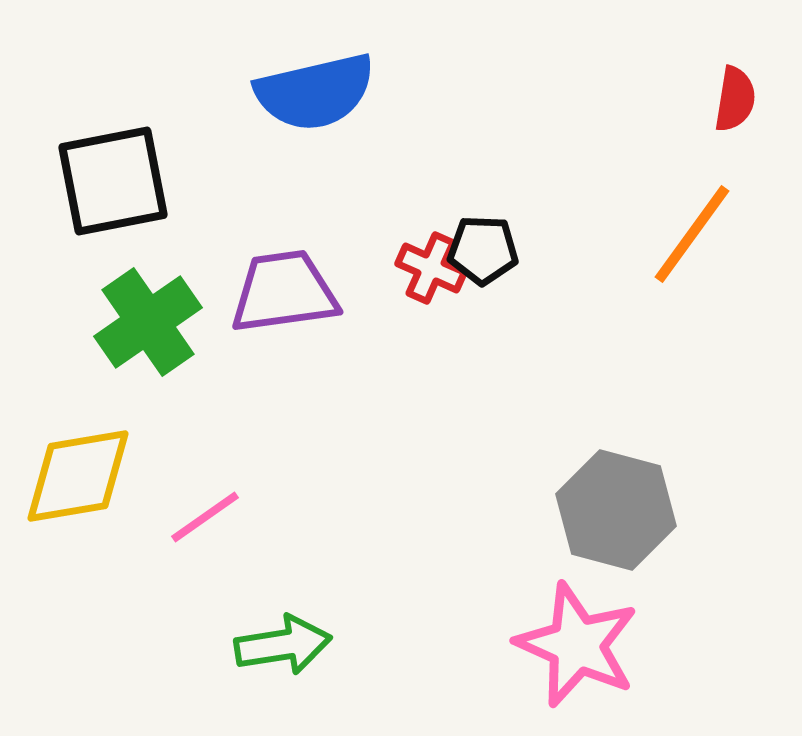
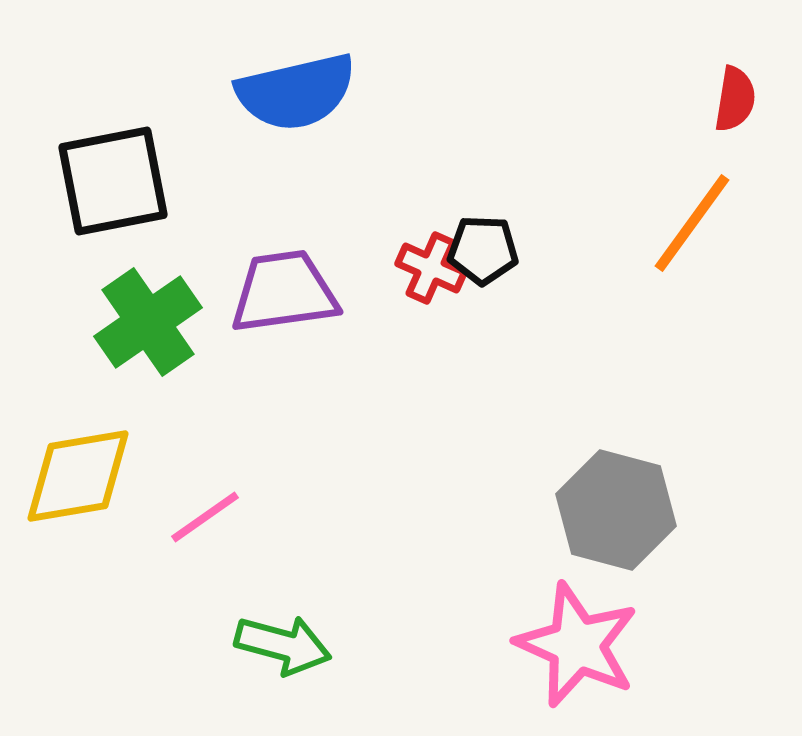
blue semicircle: moved 19 px left
orange line: moved 11 px up
green arrow: rotated 24 degrees clockwise
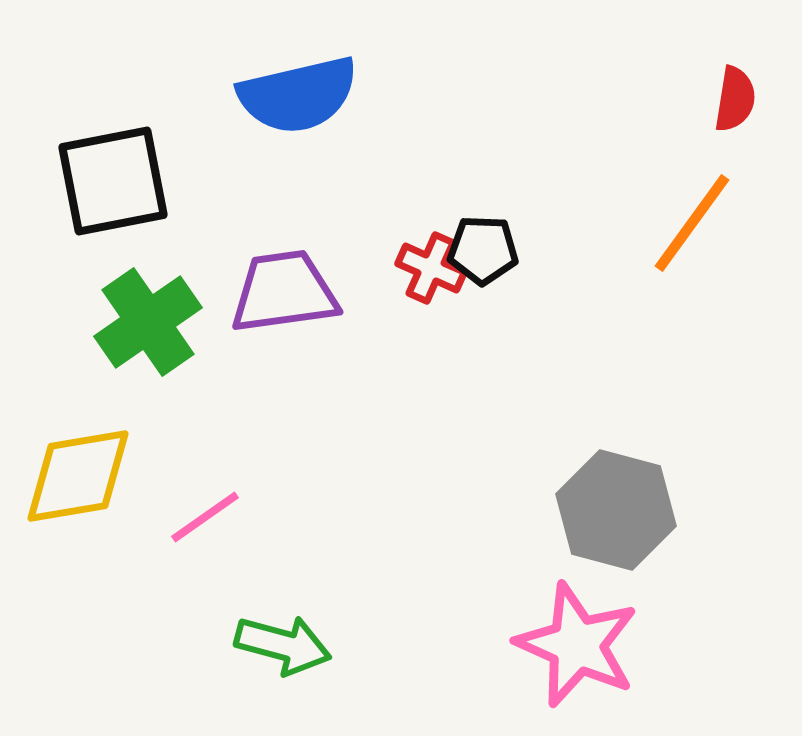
blue semicircle: moved 2 px right, 3 px down
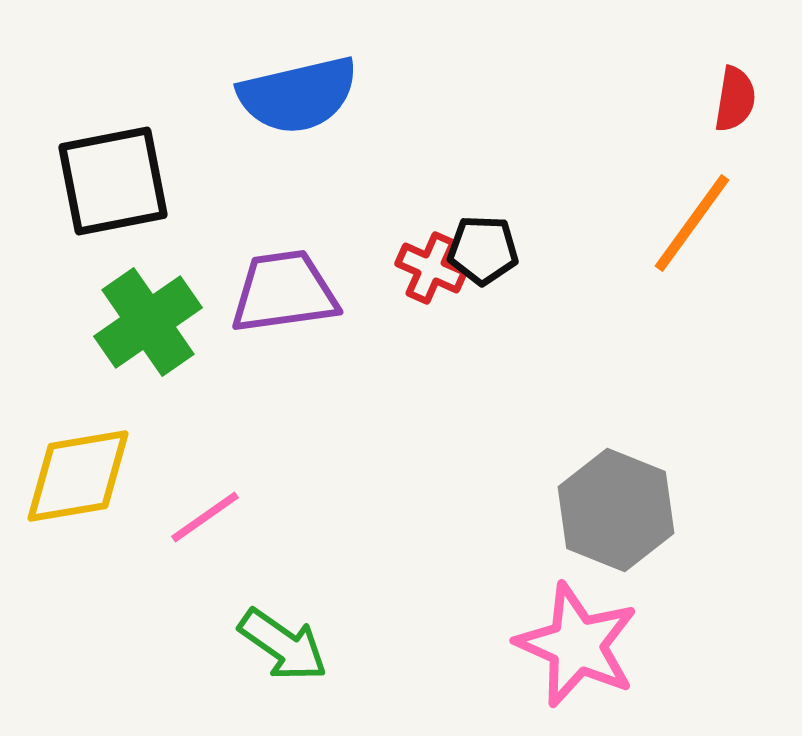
gray hexagon: rotated 7 degrees clockwise
green arrow: rotated 20 degrees clockwise
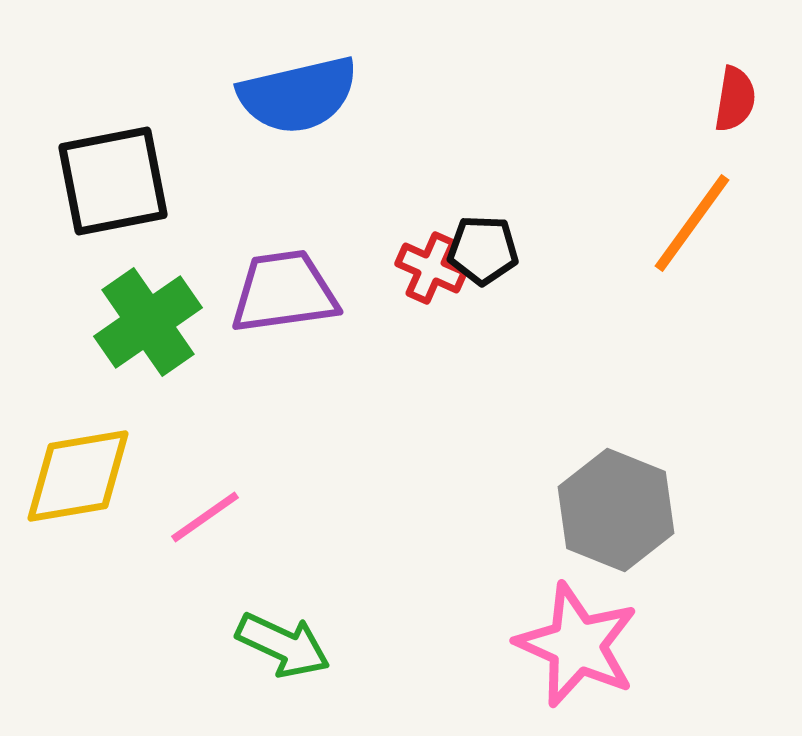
green arrow: rotated 10 degrees counterclockwise
